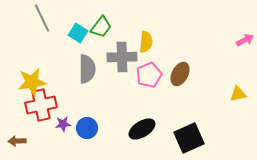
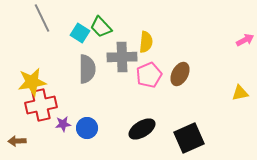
green trapezoid: rotated 100 degrees clockwise
cyan square: moved 2 px right
yellow triangle: moved 2 px right, 1 px up
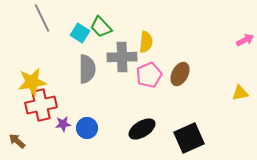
brown arrow: rotated 42 degrees clockwise
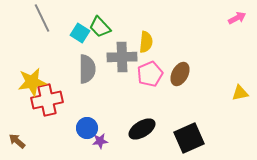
green trapezoid: moved 1 px left
pink arrow: moved 8 px left, 22 px up
pink pentagon: moved 1 px right, 1 px up
red cross: moved 6 px right, 5 px up
purple star: moved 37 px right, 17 px down
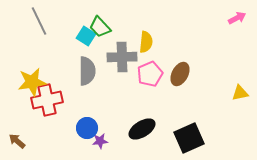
gray line: moved 3 px left, 3 px down
cyan square: moved 6 px right, 3 px down
gray semicircle: moved 2 px down
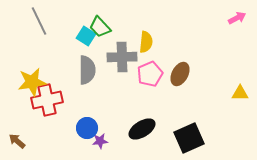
gray semicircle: moved 1 px up
yellow triangle: rotated 12 degrees clockwise
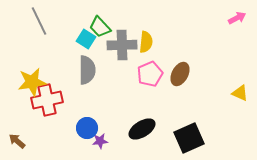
cyan square: moved 3 px down
gray cross: moved 12 px up
yellow triangle: rotated 24 degrees clockwise
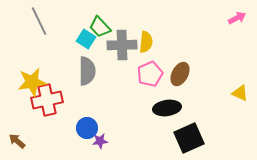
gray semicircle: moved 1 px down
black ellipse: moved 25 px right, 21 px up; rotated 24 degrees clockwise
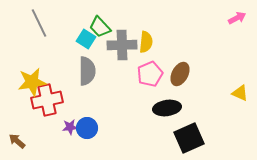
gray line: moved 2 px down
purple star: moved 30 px left, 14 px up
